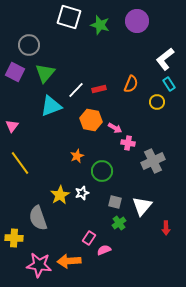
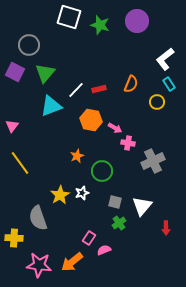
orange arrow: moved 3 px right, 1 px down; rotated 35 degrees counterclockwise
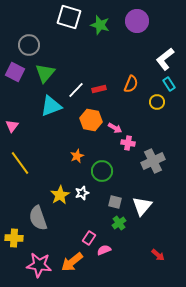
red arrow: moved 8 px left, 27 px down; rotated 48 degrees counterclockwise
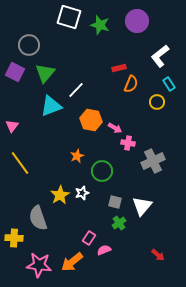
white L-shape: moved 5 px left, 3 px up
red rectangle: moved 20 px right, 21 px up
